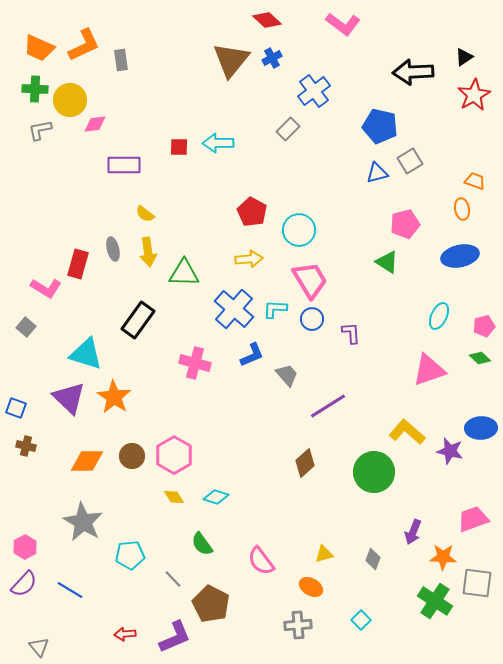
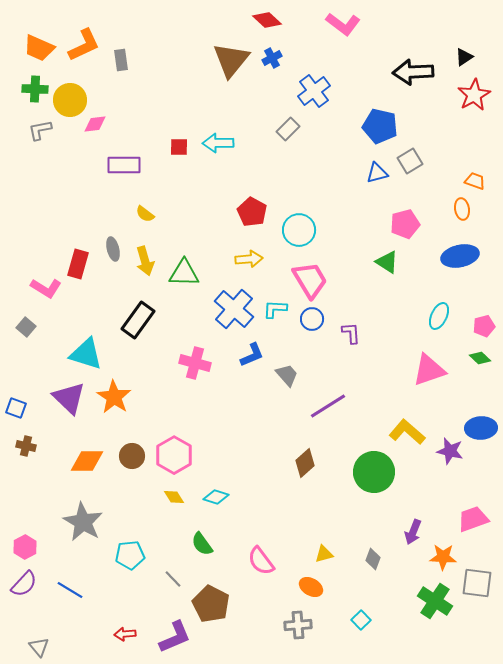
yellow arrow at (148, 252): moved 3 px left, 9 px down; rotated 8 degrees counterclockwise
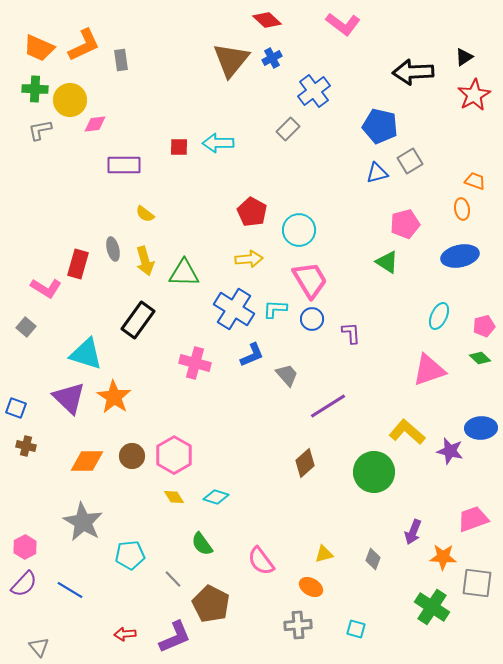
blue cross at (234, 309): rotated 9 degrees counterclockwise
green cross at (435, 601): moved 3 px left, 6 px down
cyan square at (361, 620): moved 5 px left, 9 px down; rotated 30 degrees counterclockwise
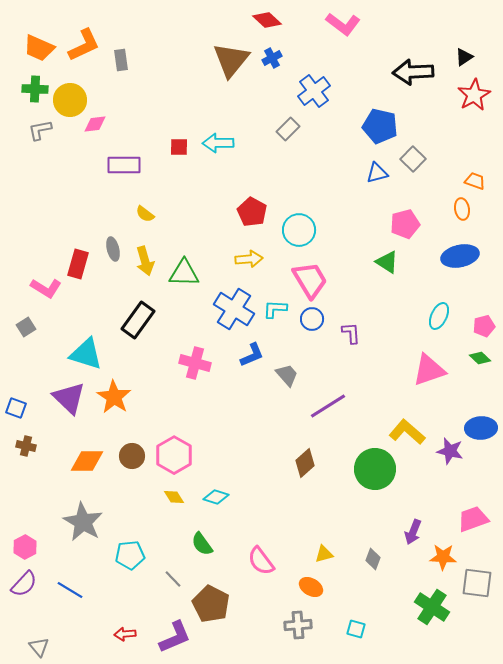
gray square at (410, 161): moved 3 px right, 2 px up; rotated 15 degrees counterclockwise
gray square at (26, 327): rotated 18 degrees clockwise
green circle at (374, 472): moved 1 px right, 3 px up
